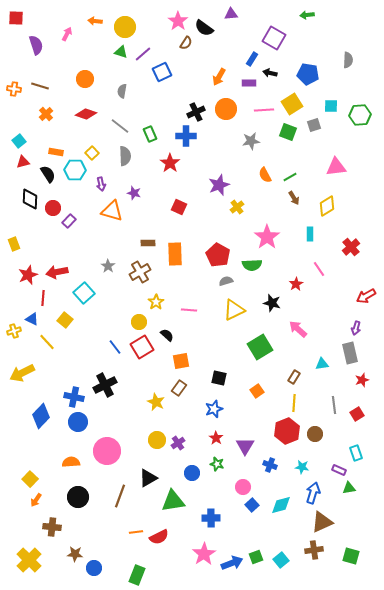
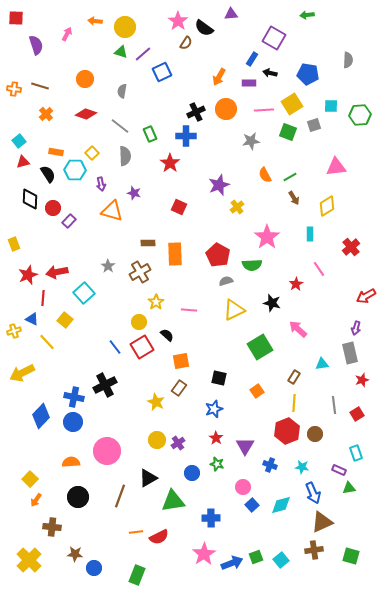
blue circle at (78, 422): moved 5 px left
blue arrow at (313, 493): rotated 140 degrees clockwise
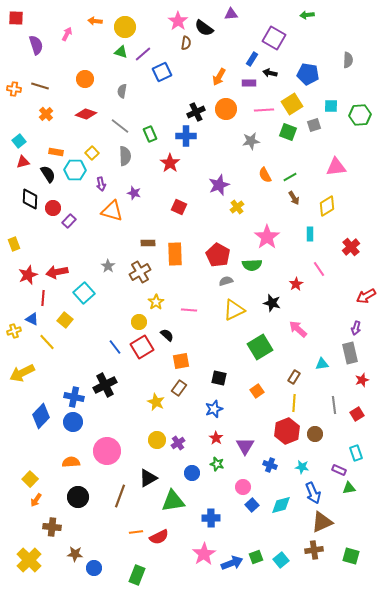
brown semicircle at (186, 43): rotated 24 degrees counterclockwise
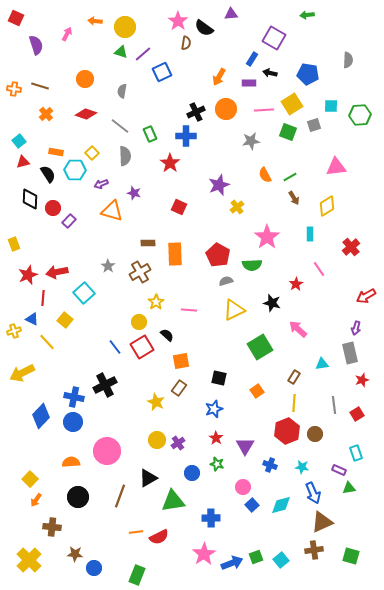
red square at (16, 18): rotated 21 degrees clockwise
purple arrow at (101, 184): rotated 80 degrees clockwise
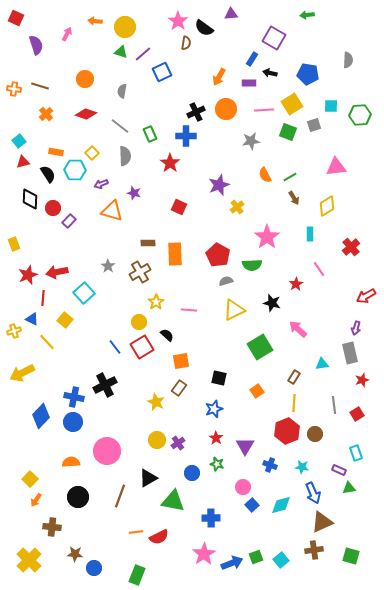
green triangle at (173, 501): rotated 20 degrees clockwise
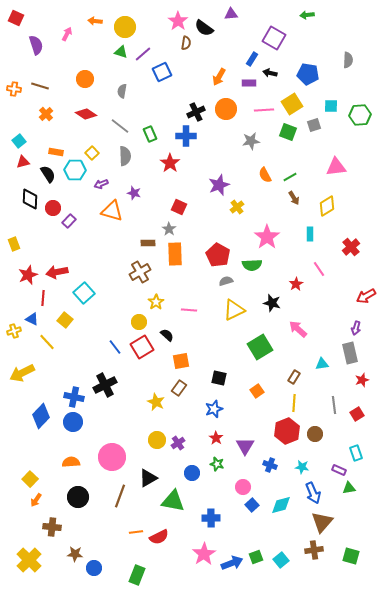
red diamond at (86, 114): rotated 15 degrees clockwise
gray star at (108, 266): moved 61 px right, 37 px up
pink circle at (107, 451): moved 5 px right, 6 px down
brown triangle at (322, 522): rotated 25 degrees counterclockwise
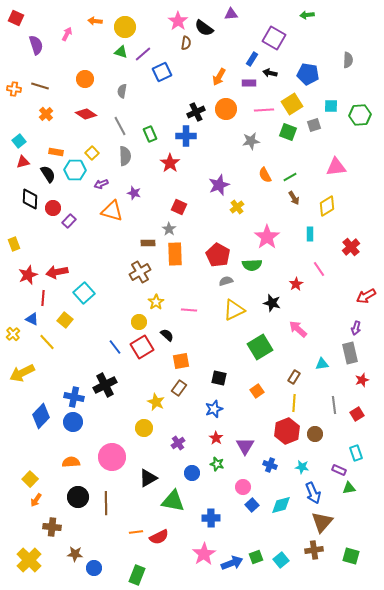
gray line at (120, 126): rotated 24 degrees clockwise
yellow cross at (14, 331): moved 1 px left, 3 px down; rotated 24 degrees counterclockwise
yellow circle at (157, 440): moved 13 px left, 12 px up
brown line at (120, 496): moved 14 px left, 7 px down; rotated 20 degrees counterclockwise
